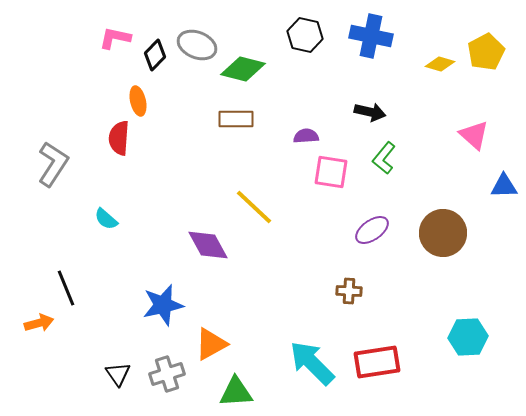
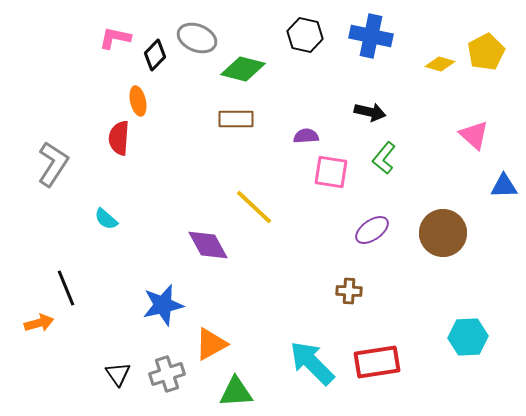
gray ellipse: moved 7 px up
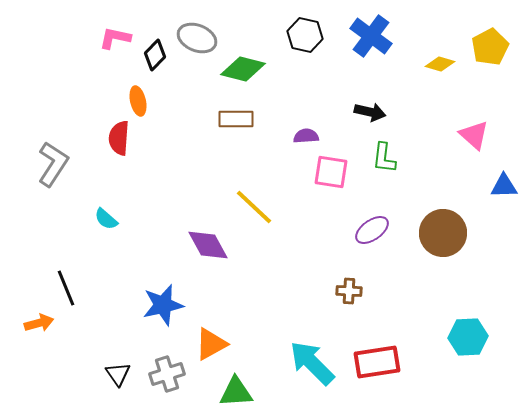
blue cross: rotated 24 degrees clockwise
yellow pentagon: moved 4 px right, 5 px up
green L-shape: rotated 32 degrees counterclockwise
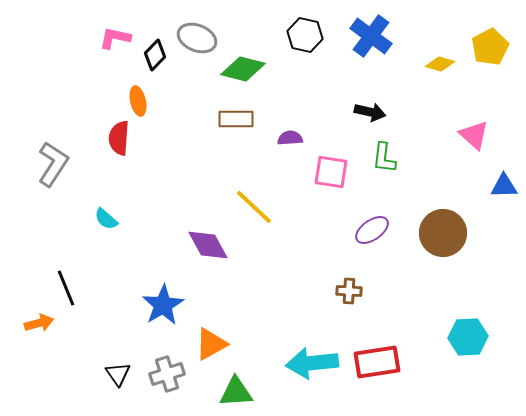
purple semicircle: moved 16 px left, 2 px down
blue star: rotated 18 degrees counterclockwise
cyan arrow: rotated 51 degrees counterclockwise
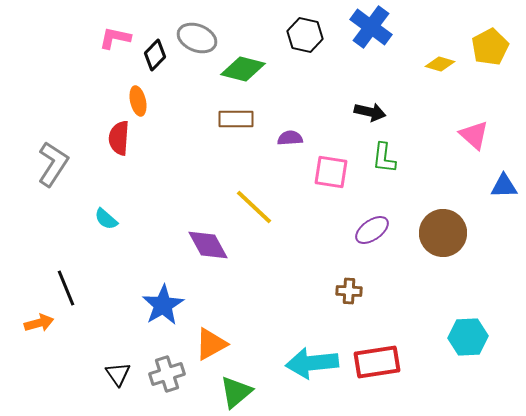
blue cross: moved 9 px up
green triangle: rotated 36 degrees counterclockwise
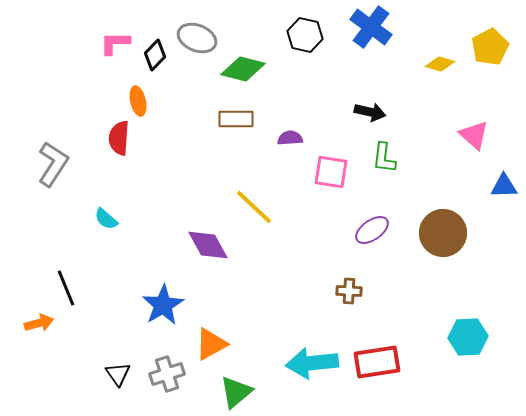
pink L-shape: moved 5 px down; rotated 12 degrees counterclockwise
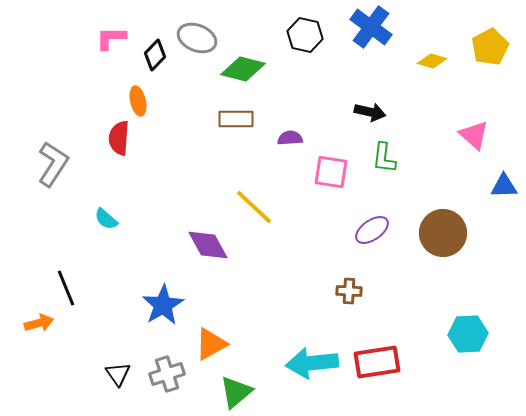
pink L-shape: moved 4 px left, 5 px up
yellow diamond: moved 8 px left, 3 px up
cyan hexagon: moved 3 px up
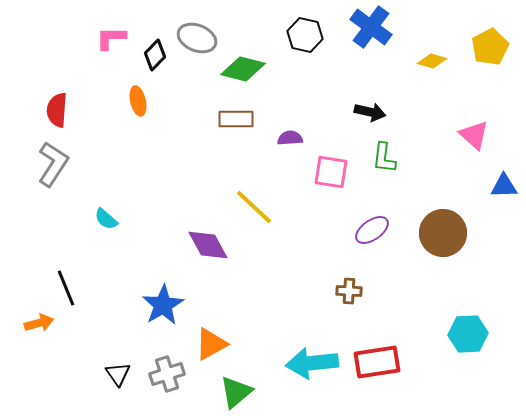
red semicircle: moved 62 px left, 28 px up
